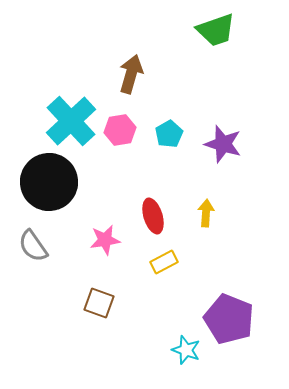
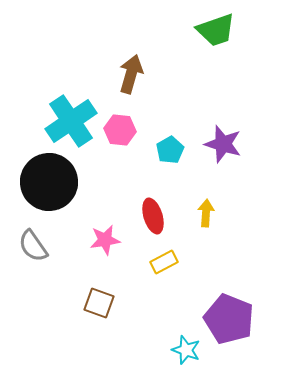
cyan cross: rotated 9 degrees clockwise
pink hexagon: rotated 16 degrees clockwise
cyan pentagon: moved 1 px right, 16 px down
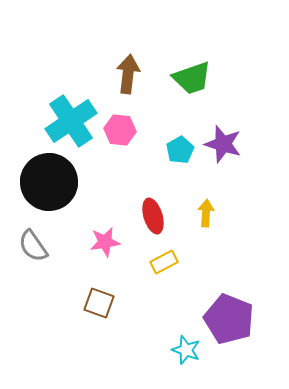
green trapezoid: moved 24 px left, 48 px down
brown arrow: moved 3 px left; rotated 9 degrees counterclockwise
cyan pentagon: moved 10 px right
pink star: moved 2 px down
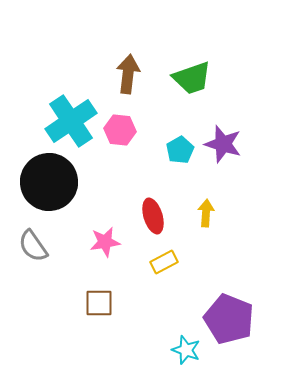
brown square: rotated 20 degrees counterclockwise
